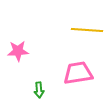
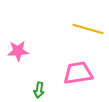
yellow line: moved 1 px right, 1 px up; rotated 12 degrees clockwise
green arrow: rotated 14 degrees clockwise
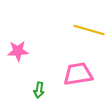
yellow line: moved 1 px right, 1 px down
pink trapezoid: moved 1 px down
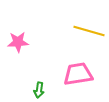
yellow line: moved 1 px down
pink star: moved 9 px up
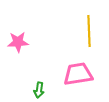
yellow line: rotated 72 degrees clockwise
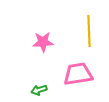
pink star: moved 25 px right
green arrow: rotated 63 degrees clockwise
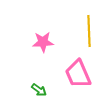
pink trapezoid: rotated 104 degrees counterclockwise
green arrow: rotated 126 degrees counterclockwise
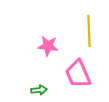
pink star: moved 5 px right, 4 px down; rotated 10 degrees clockwise
green arrow: rotated 42 degrees counterclockwise
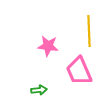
pink trapezoid: moved 1 px right, 3 px up
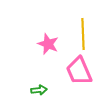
yellow line: moved 6 px left, 3 px down
pink star: moved 2 px up; rotated 15 degrees clockwise
